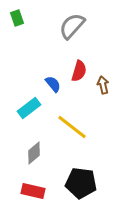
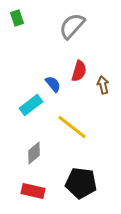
cyan rectangle: moved 2 px right, 3 px up
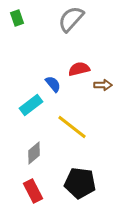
gray semicircle: moved 1 px left, 7 px up
red semicircle: moved 2 px up; rotated 120 degrees counterclockwise
brown arrow: rotated 102 degrees clockwise
black pentagon: moved 1 px left
red rectangle: rotated 50 degrees clockwise
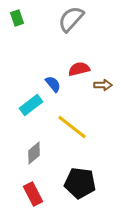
red rectangle: moved 3 px down
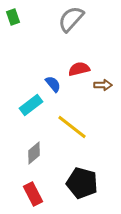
green rectangle: moved 4 px left, 1 px up
black pentagon: moved 2 px right; rotated 8 degrees clockwise
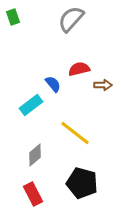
yellow line: moved 3 px right, 6 px down
gray diamond: moved 1 px right, 2 px down
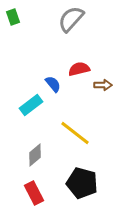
red rectangle: moved 1 px right, 1 px up
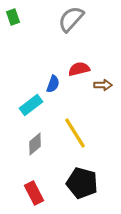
blue semicircle: rotated 60 degrees clockwise
yellow line: rotated 20 degrees clockwise
gray diamond: moved 11 px up
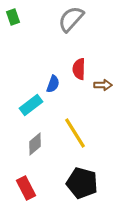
red semicircle: rotated 75 degrees counterclockwise
red rectangle: moved 8 px left, 5 px up
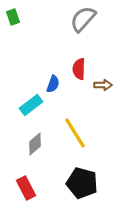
gray semicircle: moved 12 px right
